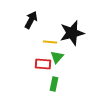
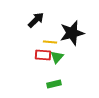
black arrow: moved 5 px right; rotated 18 degrees clockwise
red rectangle: moved 9 px up
green rectangle: rotated 64 degrees clockwise
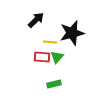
red rectangle: moved 1 px left, 2 px down
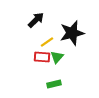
yellow line: moved 3 px left; rotated 40 degrees counterclockwise
